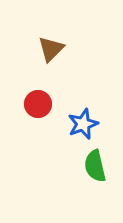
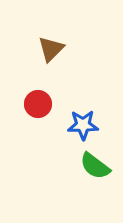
blue star: moved 1 px down; rotated 20 degrees clockwise
green semicircle: rotated 40 degrees counterclockwise
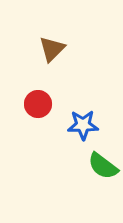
brown triangle: moved 1 px right
green semicircle: moved 8 px right
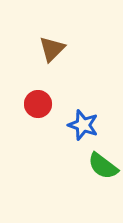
blue star: rotated 20 degrees clockwise
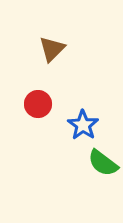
blue star: rotated 16 degrees clockwise
green semicircle: moved 3 px up
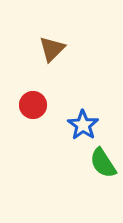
red circle: moved 5 px left, 1 px down
green semicircle: rotated 20 degrees clockwise
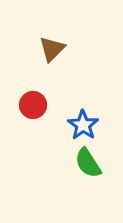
green semicircle: moved 15 px left
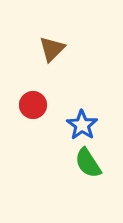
blue star: moved 1 px left
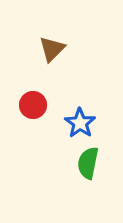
blue star: moved 2 px left, 2 px up
green semicircle: rotated 44 degrees clockwise
